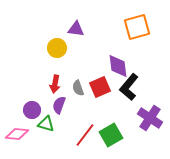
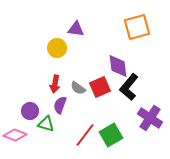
gray semicircle: rotated 35 degrees counterclockwise
purple semicircle: moved 1 px right
purple circle: moved 2 px left, 1 px down
pink diamond: moved 2 px left, 1 px down; rotated 15 degrees clockwise
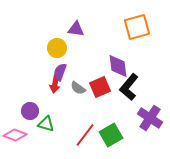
purple semicircle: moved 33 px up
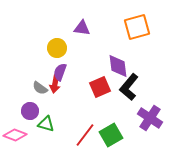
purple triangle: moved 6 px right, 1 px up
gray semicircle: moved 38 px left
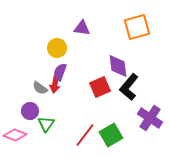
green triangle: rotated 48 degrees clockwise
